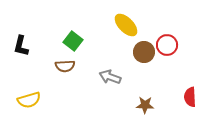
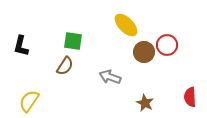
green square: rotated 30 degrees counterclockwise
brown semicircle: rotated 54 degrees counterclockwise
yellow semicircle: moved 1 px down; rotated 140 degrees clockwise
brown star: moved 2 px up; rotated 24 degrees clockwise
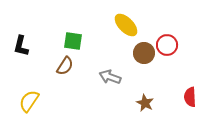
brown circle: moved 1 px down
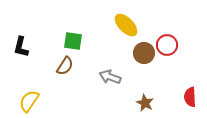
black L-shape: moved 1 px down
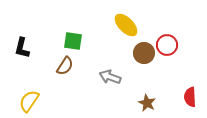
black L-shape: moved 1 px right, 1 px down
brown star: moved 2 px right
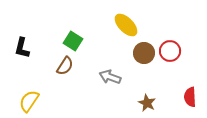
green square: rotated 24 degrees clockwise
red circle: moved 3 px right, 6 px down
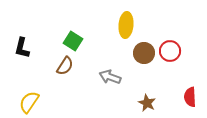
yellow ellipse: rotated 50 degrees clockwise
yellow semicircle: moved 1 px down
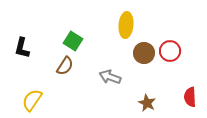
yellow semicircle: moved 3 px right, 2 px up
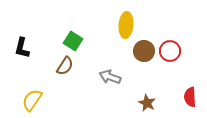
brown circle: moved 2 px up
